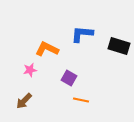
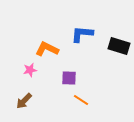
purple square: rotated 28 degrees counterclockwise
orange line: rotated 21 degrees clockwise
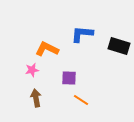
pink star: moved 2 px right
brown arrow: moved 12 px right, 3 px up; rotated 126 degrees clockwise
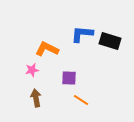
black rectangle: moved 9 px left, 5 px up
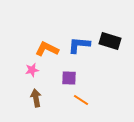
blue L-shape: moved 3 px left, 11 px down
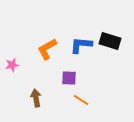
blue L-shape: moved 2 px right
orange L-shape: rotated 55 degrees counterclockwise
pink star: moved 20 px left, 5 px up
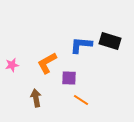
orange L-shape: moved 14 px down
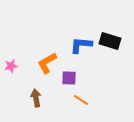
pink star: moved 1 px left, 1 px down
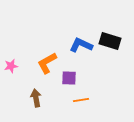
blue L-shape: rotated 20 degrees clockwise
orange line: rotated 42 degrees counterclockwise
